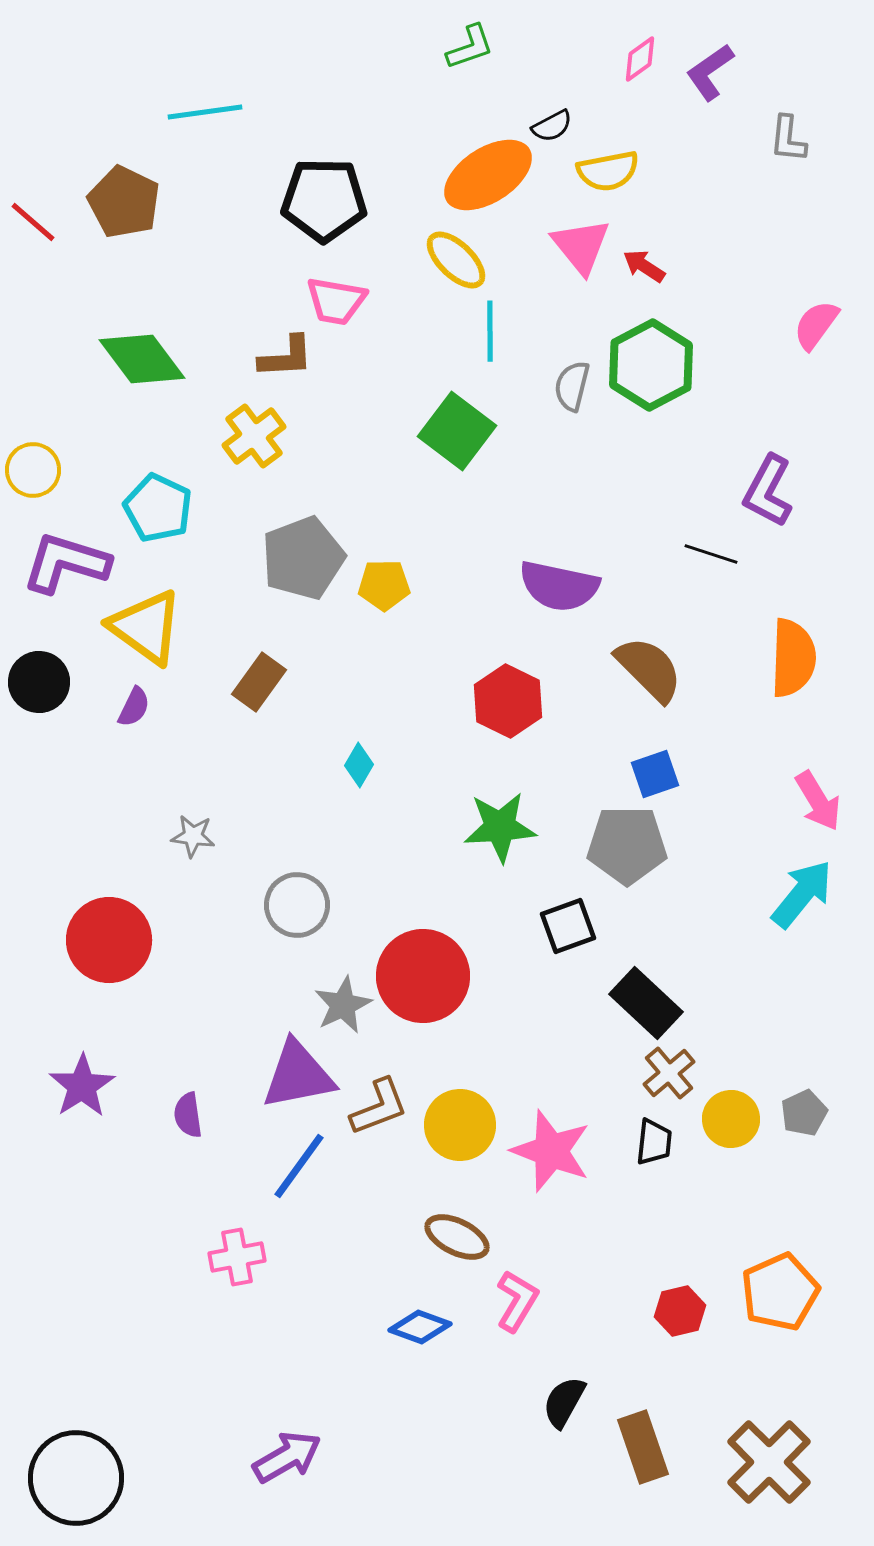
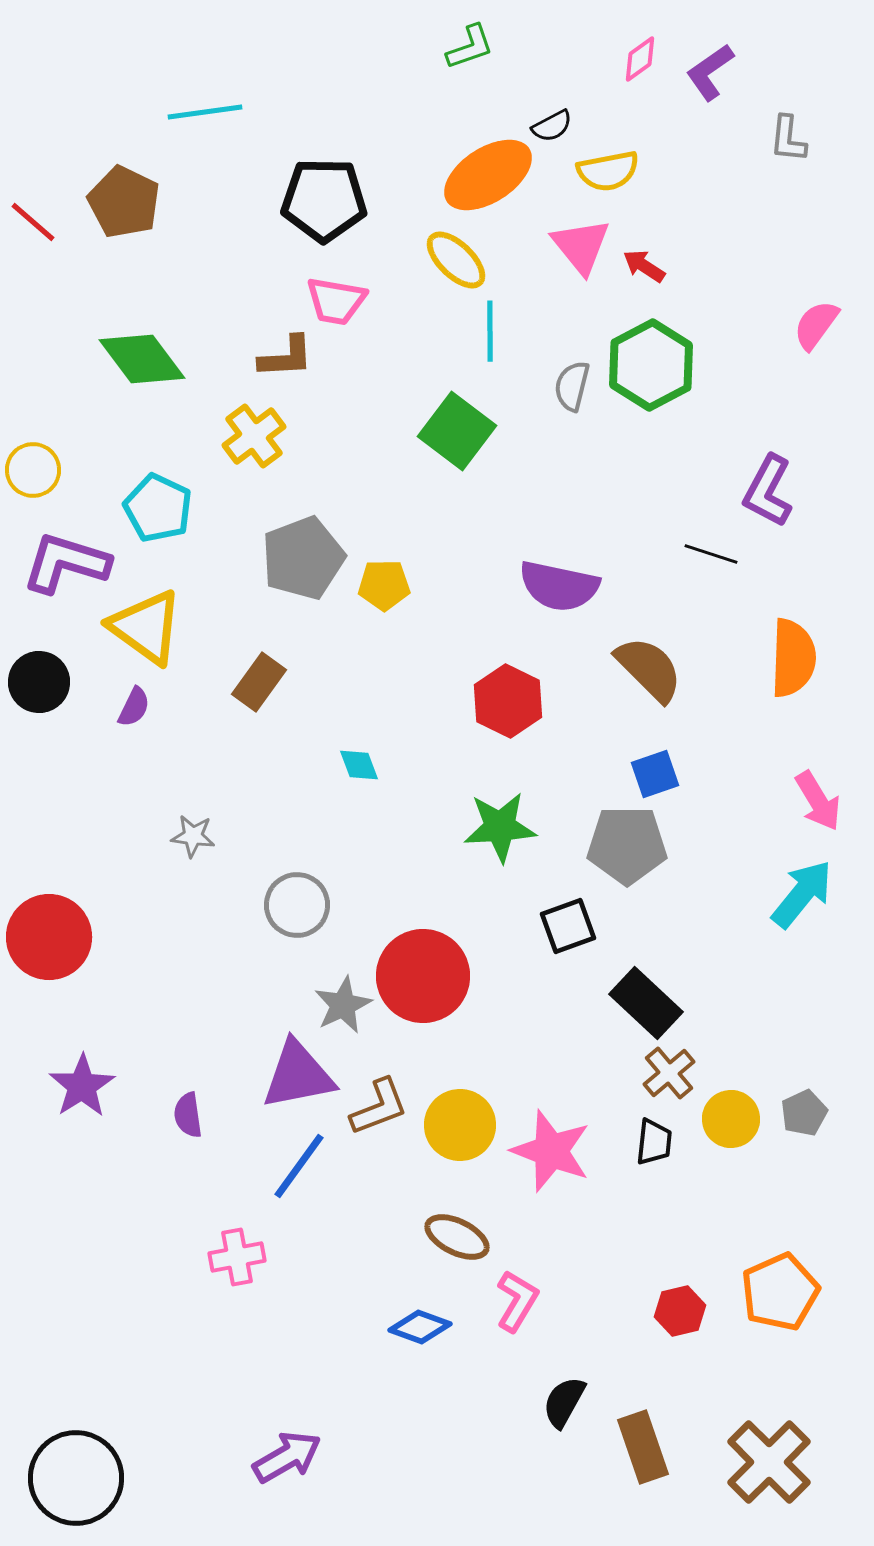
cyan diamond at (359, 765): rotated 51 degrees counterclockwise
red circle at (109, 940): moved 60 px left, 3 px up
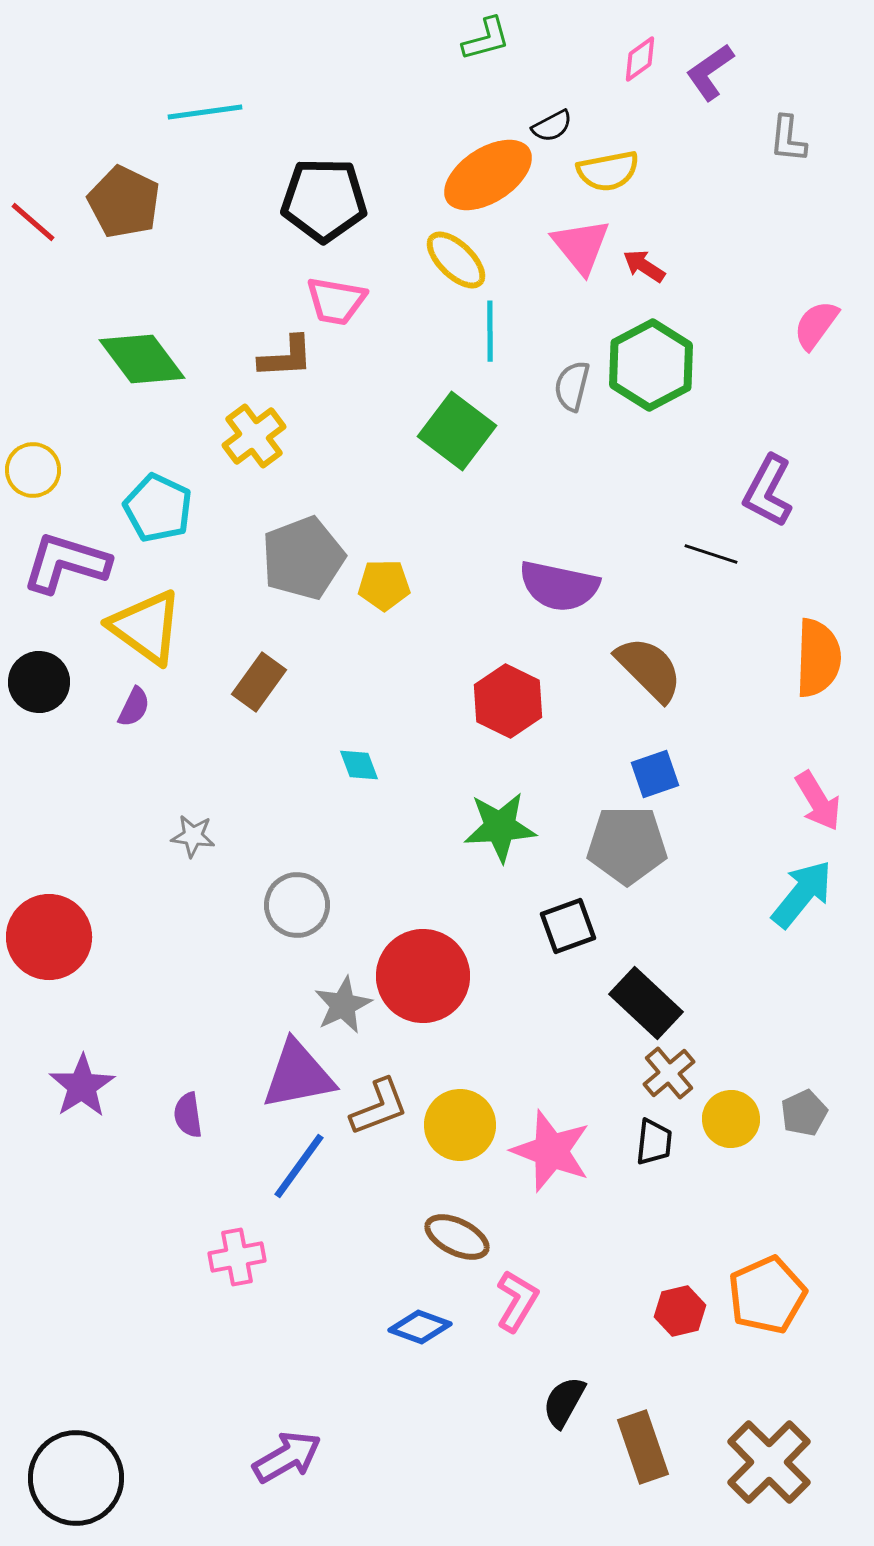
green L-shape at (470, 47): moved 16 px right, 8 px up; rotated 4 degrees clockwise
orange semicircle at (793, 658): moved 25 px right
orange pentagon at (780, 1292): moved 13 px left, 3 px down
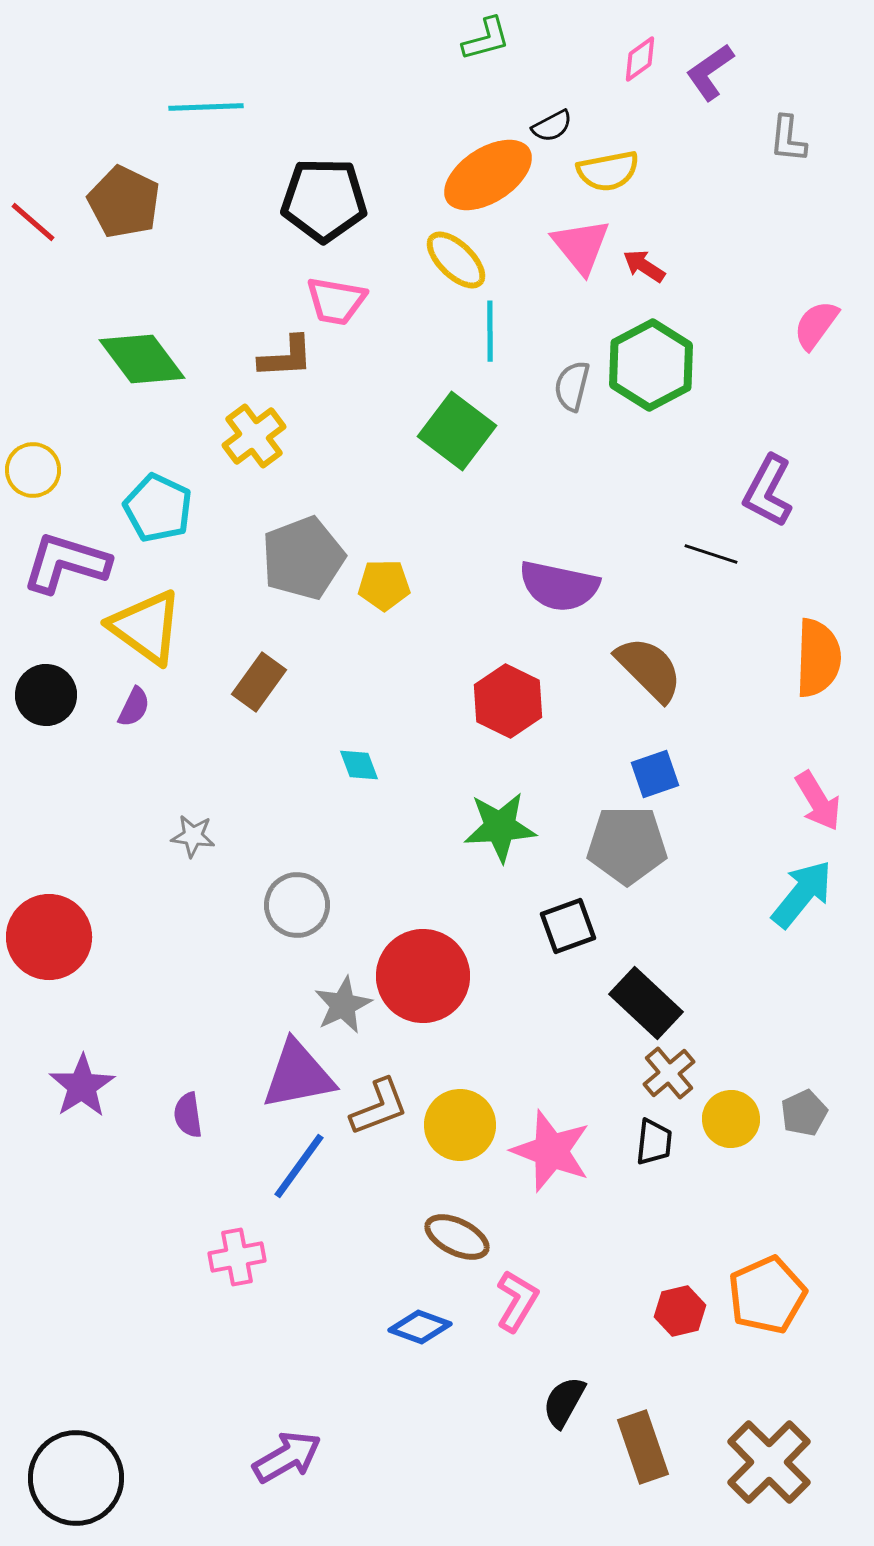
cyan line at (205, 112): moved 1 px right, 5 px up; rotated 6 degrees clockwise
black circle at (39, 682): moved 7 px right, 13 px down
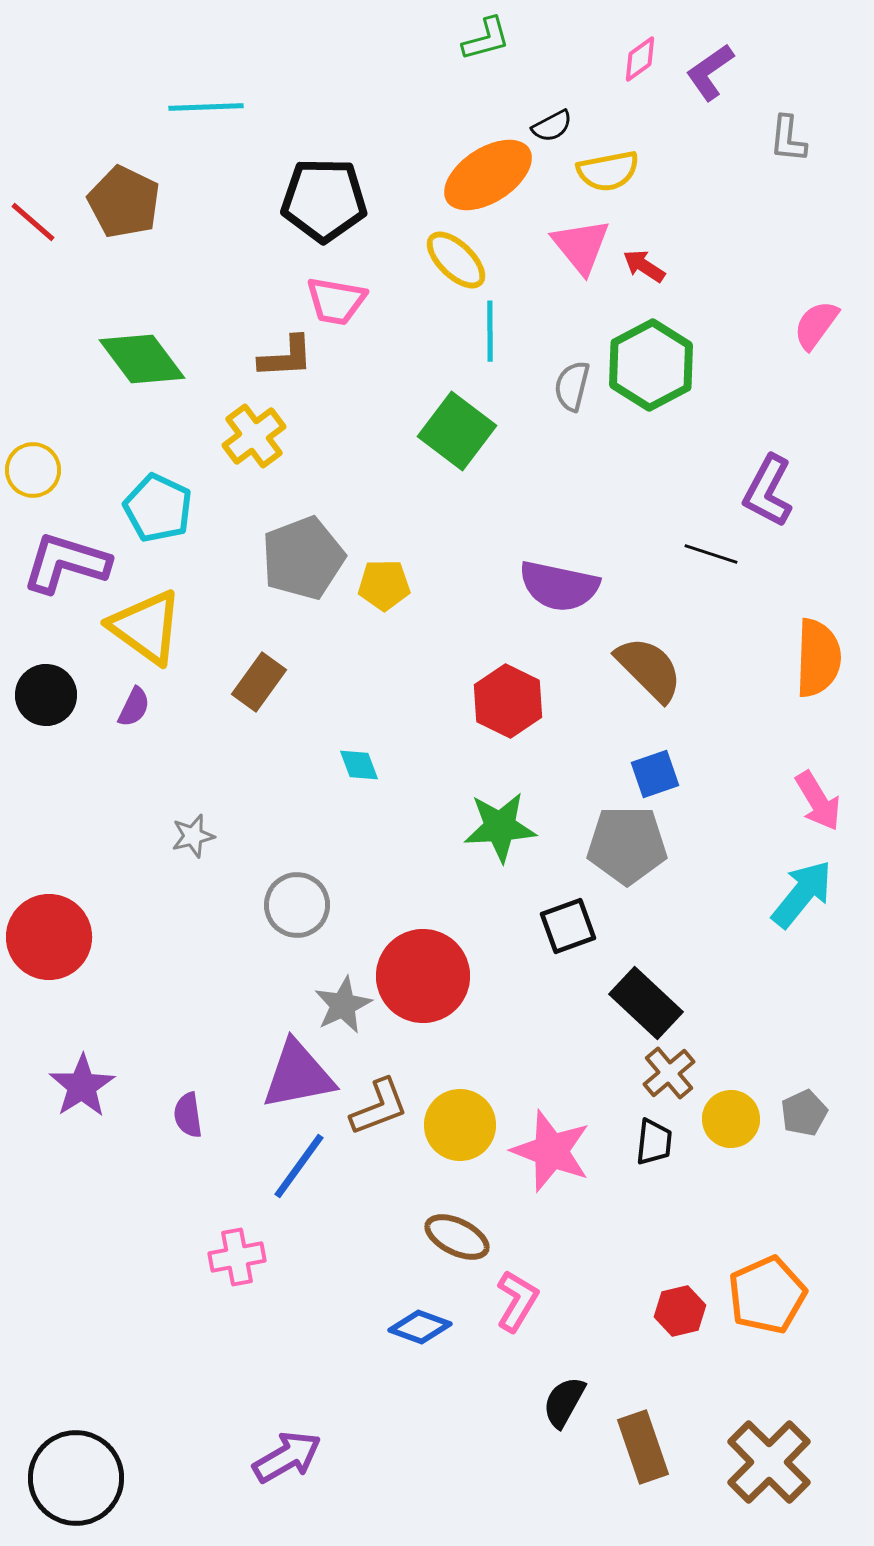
gray star at (193, 836): rotated 21 degrees counterclockwise
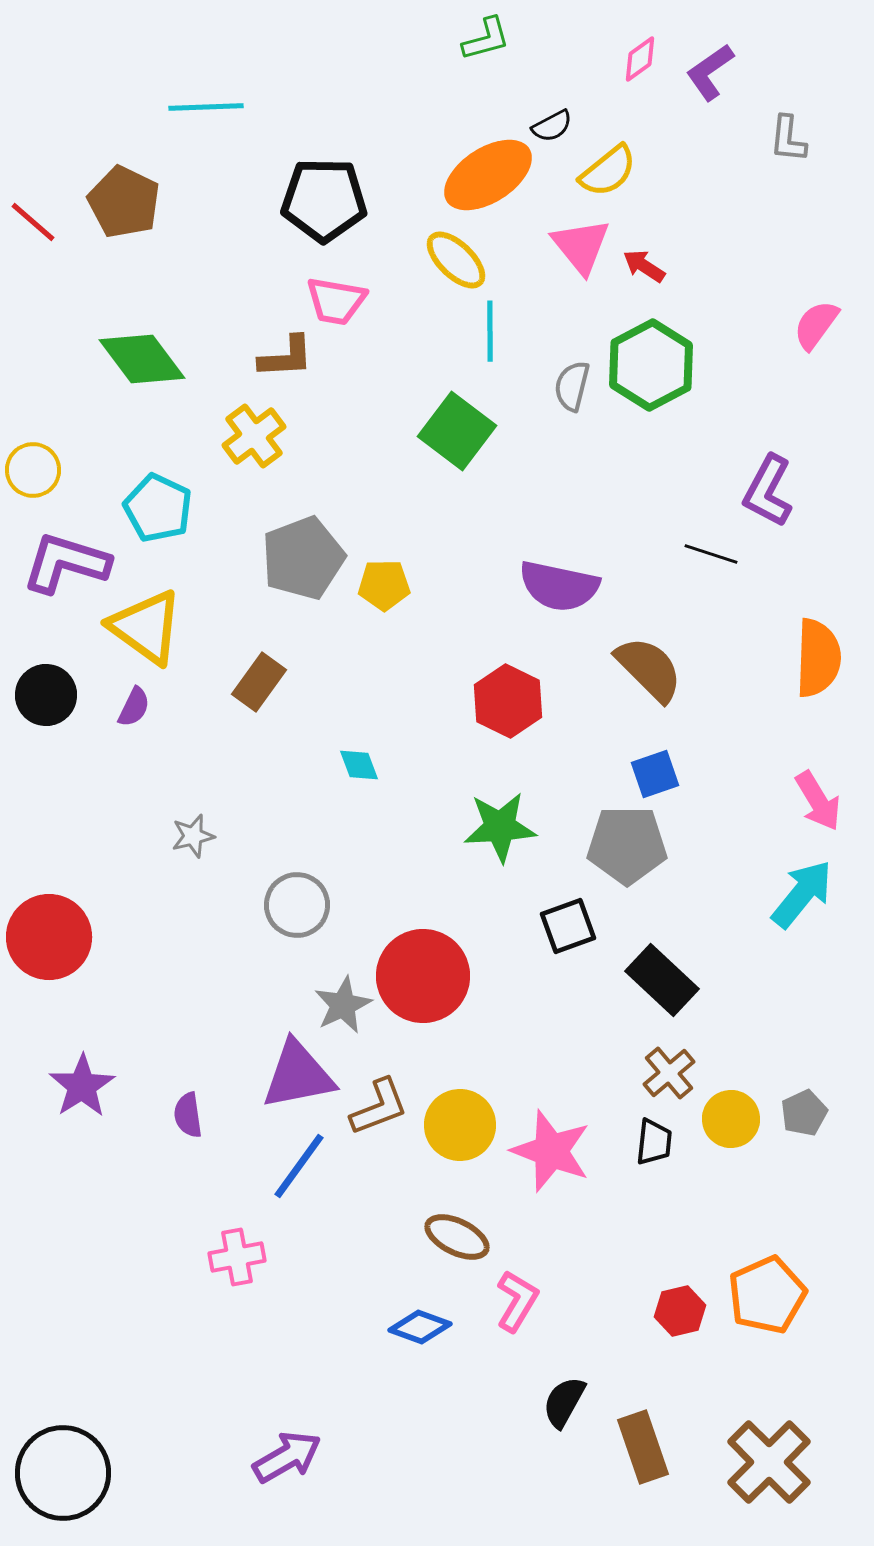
yellow semicircle at (608, 171): rotated 28 degrees counterclockwise
black rectangle at (646, 1003): moved 16 px right, 23 px up
black circle at (76, 1478): moved 13 px left, 5 px up
